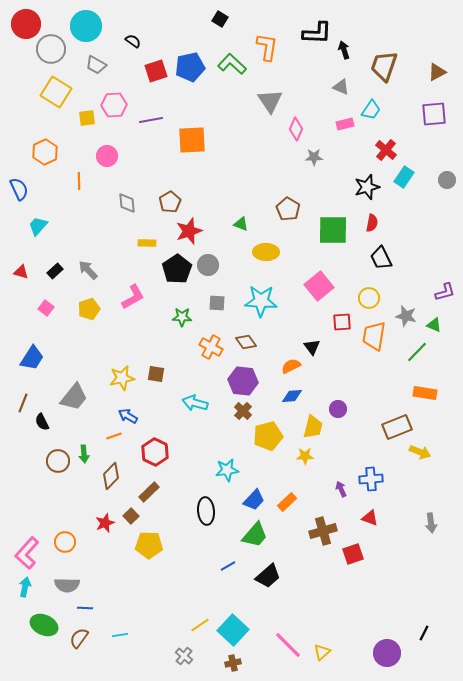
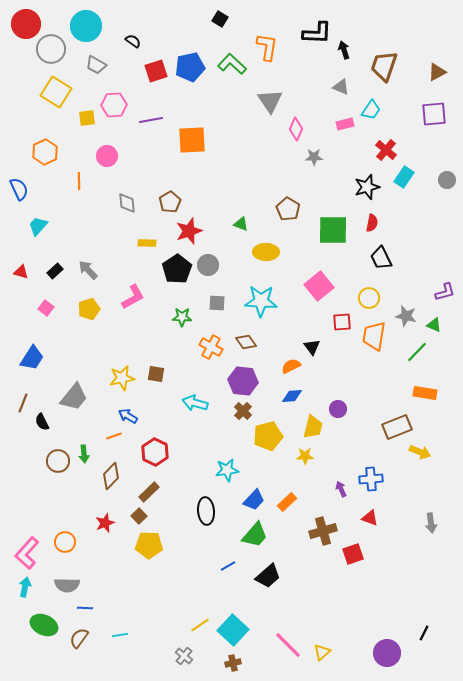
brown square at (131, 516): moved 8 px right
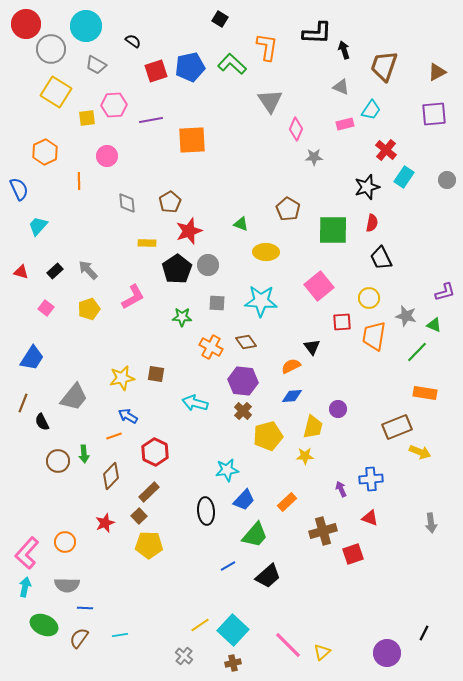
blue trapezoid at (254, 500): moved 10 px left
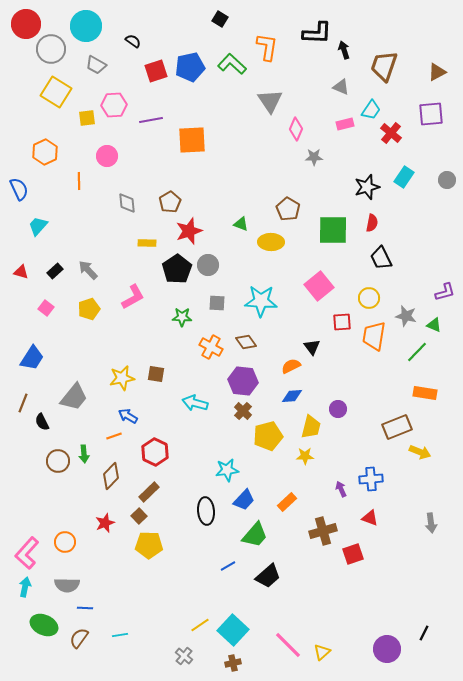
purple square at (434, 114): moved 3 px left
red cross at (386, 150): moved 5 px right, 17 px up
yellow ellipse at (266, 252): moved 5 px right, 10 px up
yellow trapezoid at (313, 427): moved 2 px left
purple circle at (387, 653): moved 4 px up
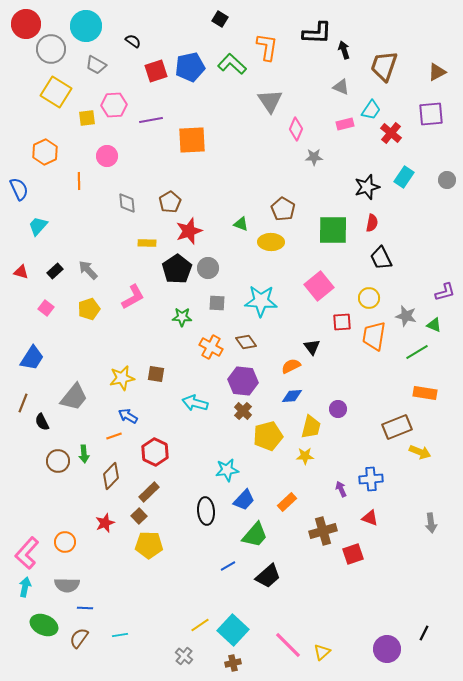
brown pentagon at (288, 209): moved 5 px left
gray circle at (208, 265): moved 3 px down
green line at (417, 352): rotated 15 degrees clockwise
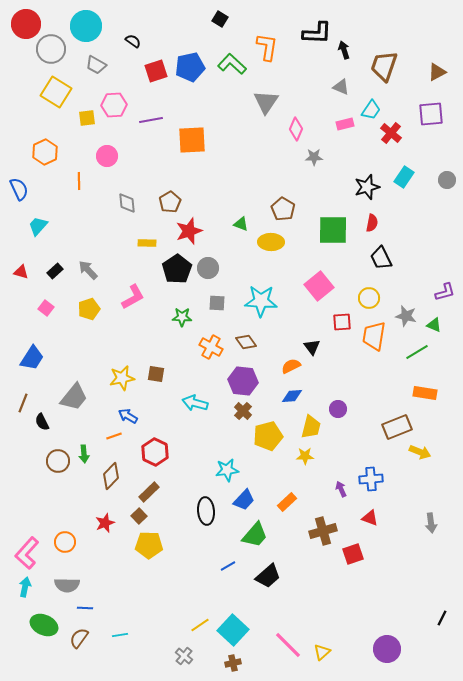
gray triangle at (270, 101): moved 4 px left, 1 px down; rotated 8 degrees clockwise
black line at (424, 633): moved 18 px right, 15 px up
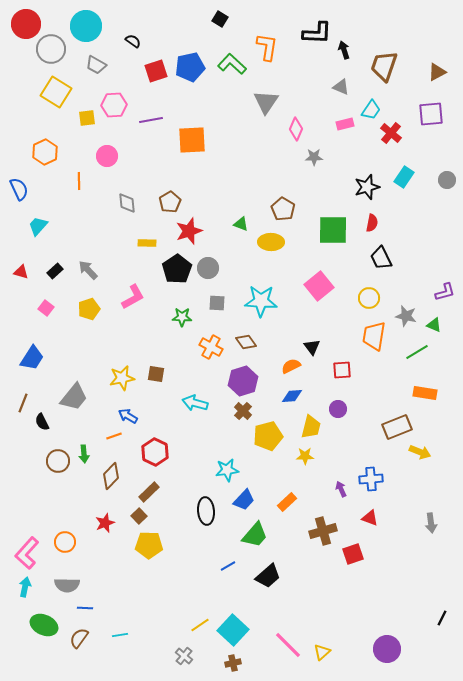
red square at (342, 322): moved 48 px down
purple hexagon at (243, 381): rotated 24 degrees counterclockwise
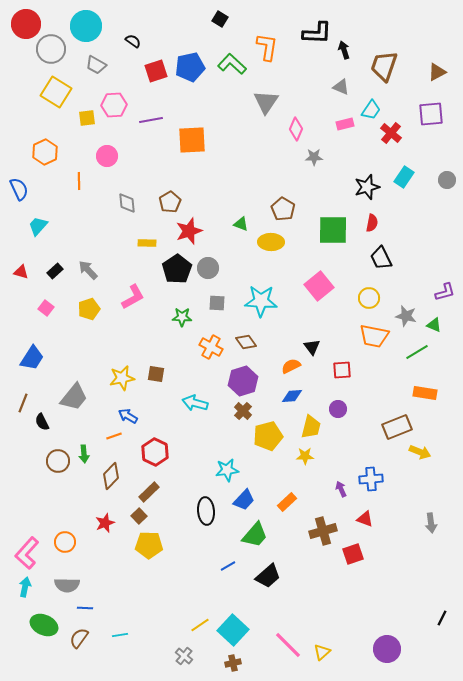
orange trapezoid at (374, 336): rotated 88 degrees counterclockwise
red triangle at (370, 518): moved 5 px left, 1 px down
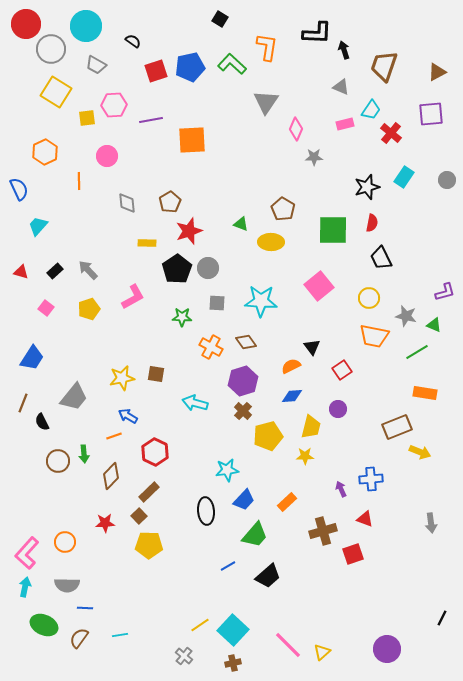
red square at (342, 370): rotated 30 degrees counterclockwise
red star at (105, 523): rotated 18 degrees clockwise
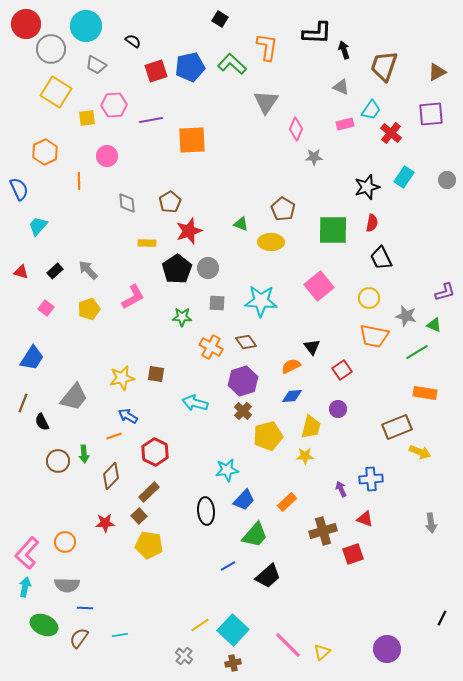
yellow pentagon at (149, 545): rotated 8 degrees clockwise
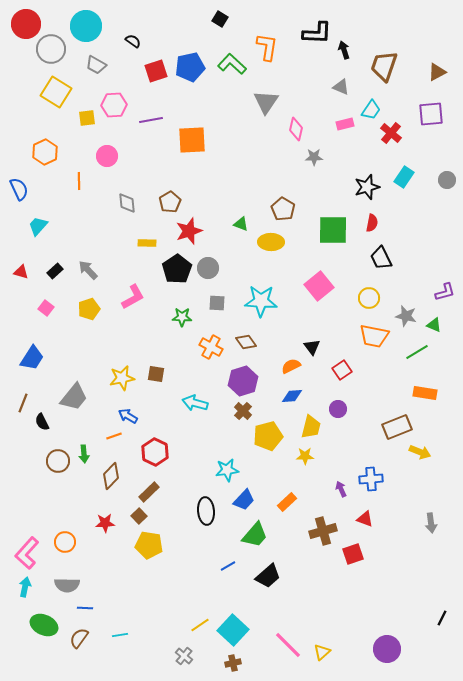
pink diamond at (296, 129): rotated 10 degrees counterclockwise
